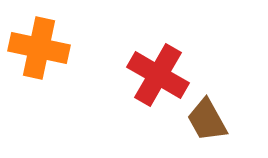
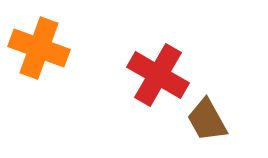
orange cross: rotated 8 degrees clockwise
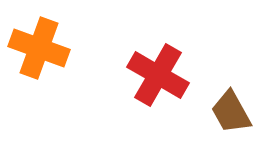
brown trapezoid: moved 24 px right, 8 px up
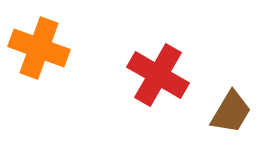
brown trapezoid: rotated 120 degrees counterclockwise
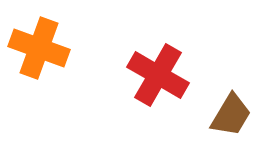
brown trapezoid: moved 3 px down
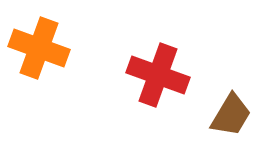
red cross: rotated 10 degrees counterclockwise
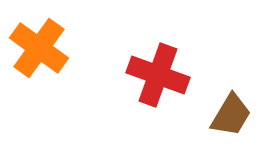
orange cross: rotated 16 degrees clockwise
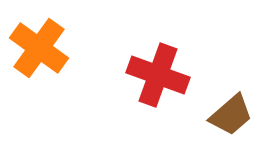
brown trapezoid: rotated 18 degrees clockwise
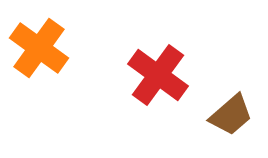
red cross: rotated 16 degrees clockwise
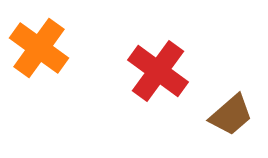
red cross: moved 4 px up
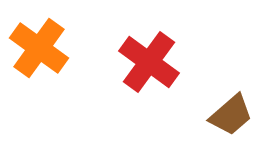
red cross: moved 9 px left, 9 px up
